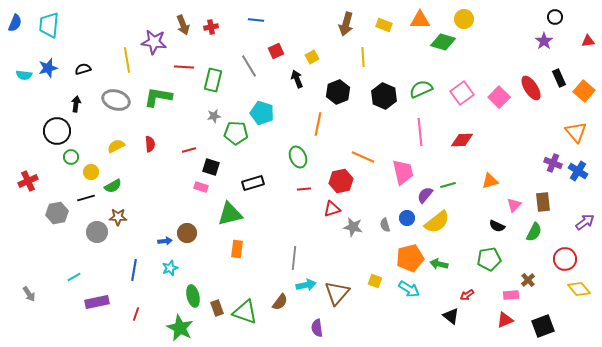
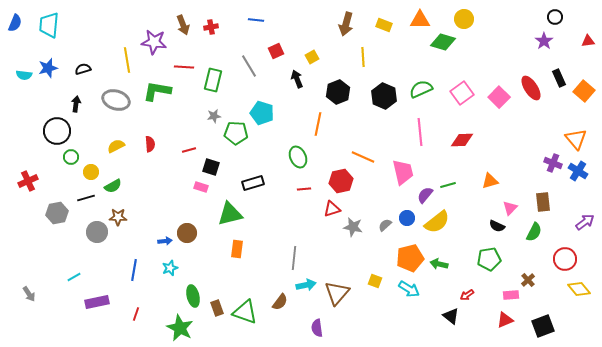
green L-shape at (158, 97): moved 1 px left, 6 px up
orange triangle at (576, 132): moved 7 px down
pink triangle at (514, 205): moved 4 px left, 3 px down
gray semicircle at (385, 225): rotated 64 degrees clockwise
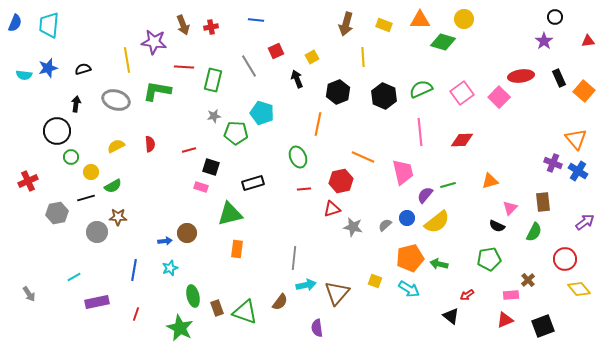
red ellipse at (531, 88): moved 10 px left, 12 px up; rotated 65 degrees counterclockwise
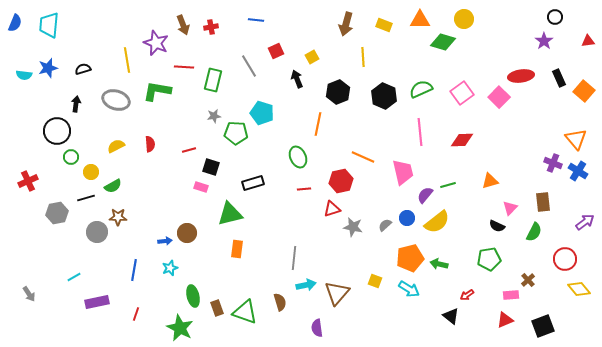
purple star at (154, 42): moved 2 px right, 1 px down; rotated 15 degrees clockwise
brown semicircle at (280, 302): rotated 54 degrees counterclockwise
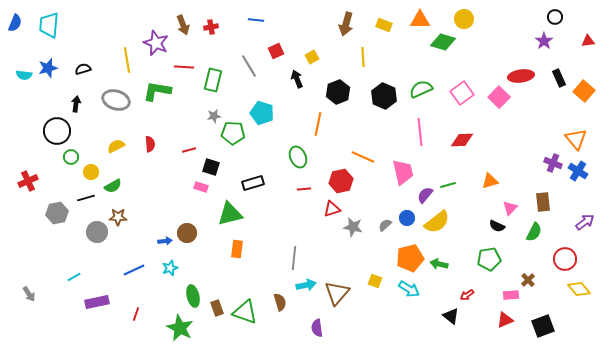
green pentagon at (236, 133): moved 3 px left
blue line at (134, 270): rotated 55 degrees clockwise
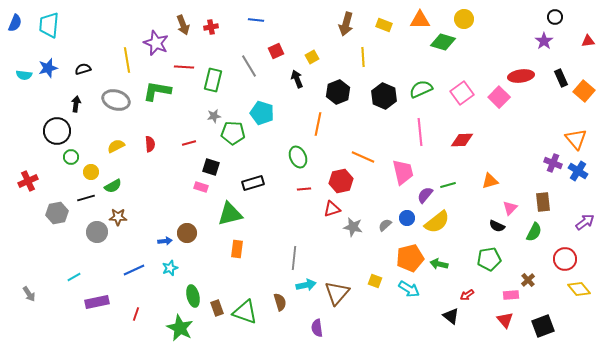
black rectangle at (559, 78): moved 2 px right
red line at (189, 150): moved 7 px up
red triangle at (505, 320): rotated 48 degrees counterclockwise
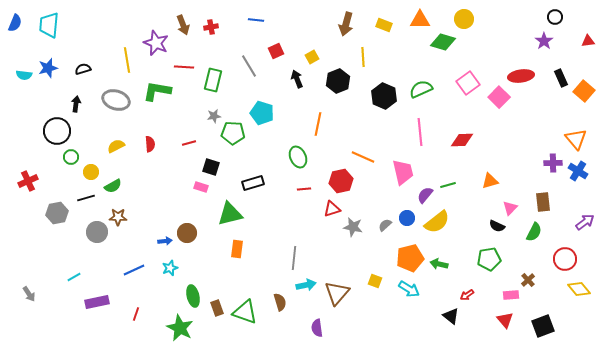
black hexagon at (338, 92): moved 11 px up
pink square at (462, 93): moved 6 px right, 10 px up
purple cross at (553, 163): rotated 24 degrees counterclockwise
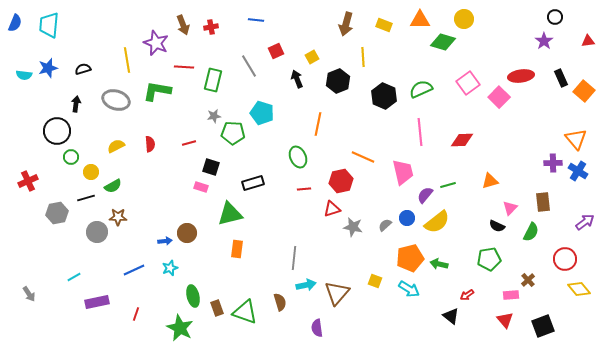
green semicircle at (534, 232): moved 3 px left
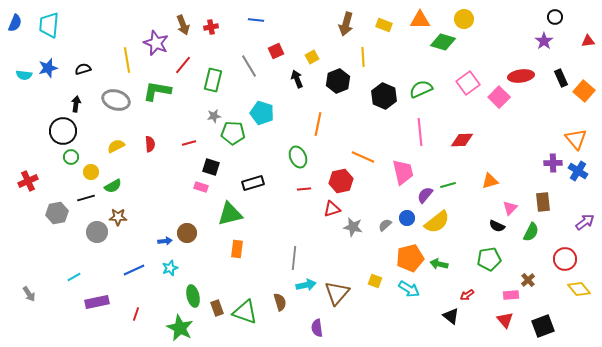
red line at (184, 67): moved 1 px left, 2 px up; rotated 54 degrees counterclockwise
black circle at (57, 131): moved 6 px right
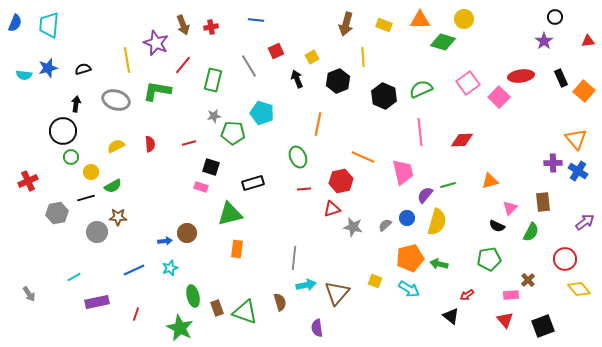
yellow semicircle at (437, 222): rotated 36 degrees counterclockwise
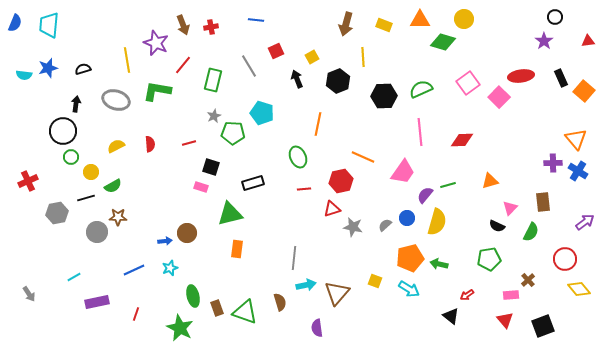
black hexagon at (384, 96): rotated 25 degrees counterclockwise
gray star at (214, 116): rotated 16 degrees counterclockwise
pink trapezoid at (403, 172): rotated 48 degrees clockwise
